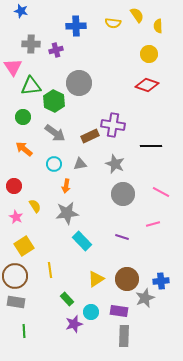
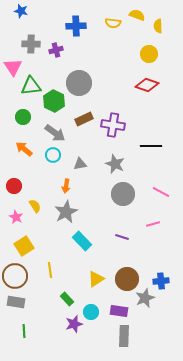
yellow semicircle at (137, 15): rotated 35 degrees counterclockwise
brown rectangle at (90, 136): moved 6 px left, 17 px up
cyan circle at (54, 164): moved 1 px left, 9 px up
gray star at (67, 213): moved 1 px left, 1 px up; rotated 20 degrees counterclockwise
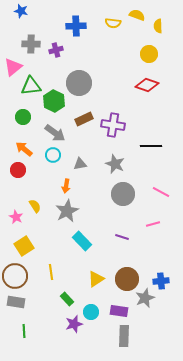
pink triangle at (13, 67): rotated 24 degrees clockwise
red circle at (14, 186): moved 4 px right, 16 px up
gray star at (66, 212): moved 1 px right, 1 px up
yellow line at (50, 270): moved 1 px right, 2 px down
